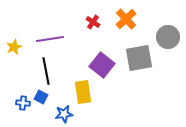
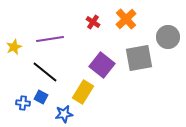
black line: moved 1 px left, 1 px down; rotated 40 degrees counterclockwise
yellow rectangle: rotated 40 degrees clockwise
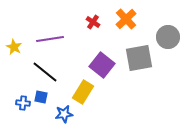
yellow star: rotated 21 degrees counterclockwise
blue square: rotated 16 degrees counterclockwise
